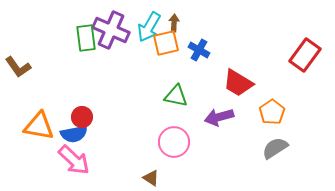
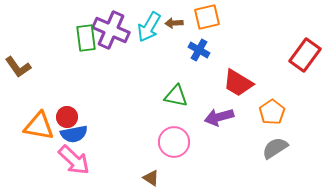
brown arrow: rotated 96 degrees counterclockwise
orange square: moved 41 px right, 26 px up
red circle: moved 15 px left
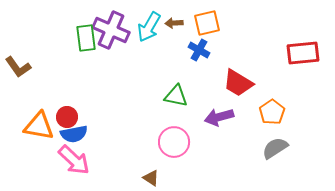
orange square: moved 6 px down
red rectangle: moved 2 px left, 2 px up; rotated 48 degrees clockwise
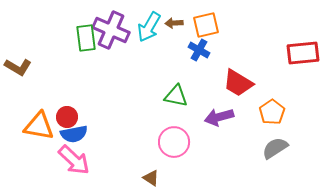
orange square: moved 1 px left, 2 px down
brown L-shape: rotated 24 degrees counterclockwise
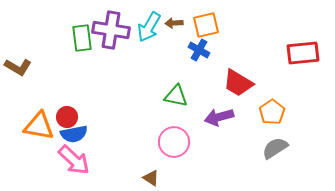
purple cross: rotated 15 degrees counterclockwise
green rectangle: moved 4 px left
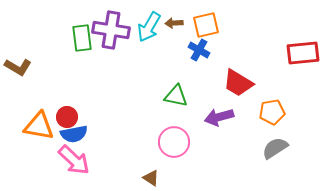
orange pentagon: rotated 25 degrees clockwise
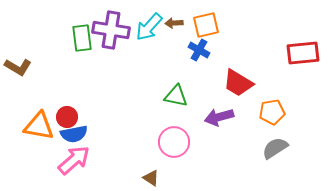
cyan arrow: rotated 12 degrees clockwise
pink arrow: rotated 84 degrees counterclockwise
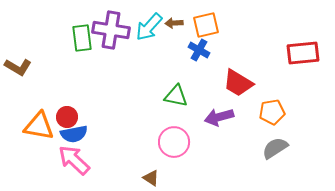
pink arrow: rotated 96 degrees counterclockwise
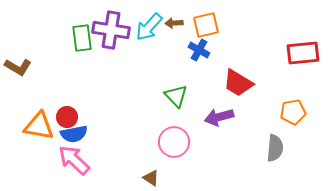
green triangle: rotated 35 degrees clockwise
orange pentagon: moved 21 px right
gray semicircle: rotated 128 degrees clockwise
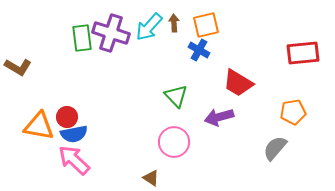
brown arrow: rotated 90 degrees clockwise
purple cross: moved 3 px down; rotated 9 degrees clockwise
gray semicircle: rotated 144 degrees counterclockwise
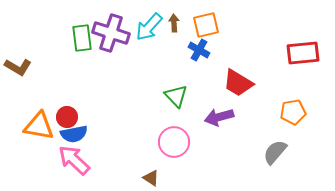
gray semicircle: moved 4 px down
